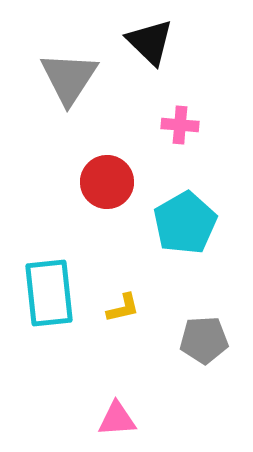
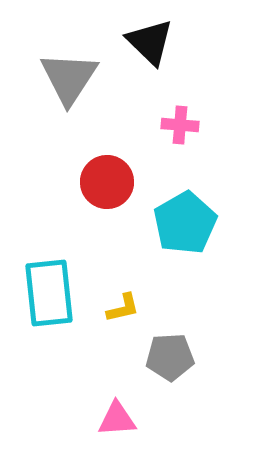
gray pentagon: moved 34 px left, 17 px down
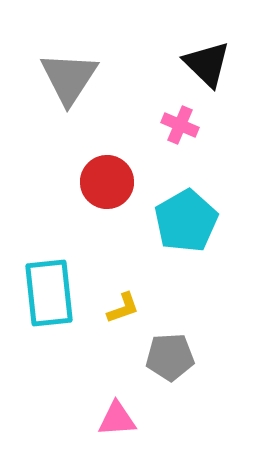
black triangle: moved 57 px right, 22 px down
pink cross: rotated 18 degrees clockwise
cyan pentagon: moved 1 px right, 2 px up
yellow L-shape: rotated 6 degrees counterclockwise
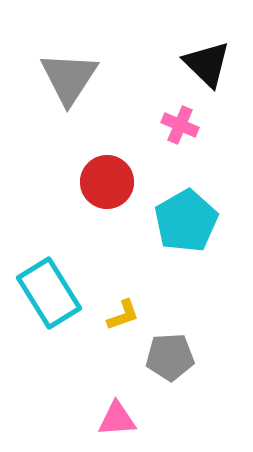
cyan rectangle: rotated 26 degrees counterclockwise
yellow L-shape: moved 7 px down
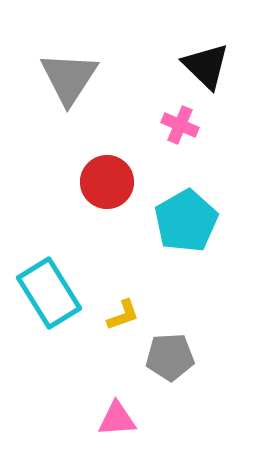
black triangle: moved 1 px left, 2 px down
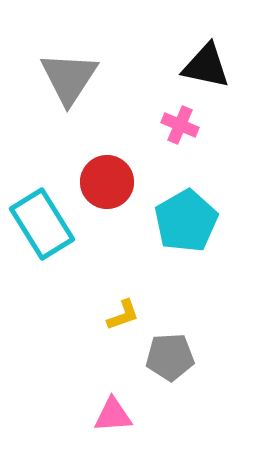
black triangle: rotated 32 degrees counterclockwise
cyan rectangle: moved 7 px left, 69 px up
pink triangle: moved 4 px left, 4 px up
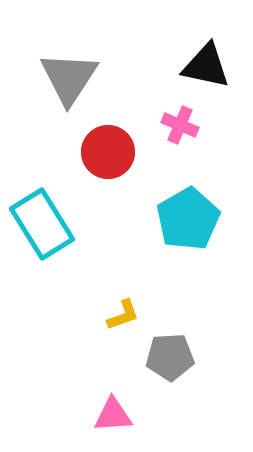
red circle: moved 1 px right, 30 px up
cyan pentagon: moved 2 px right, 2 px up
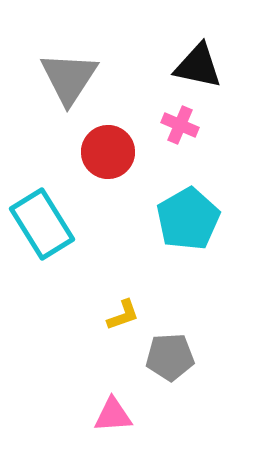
black triangle: moved 8 px left
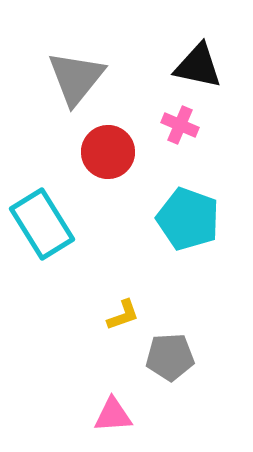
gray triangle: moved 7 px right; rotated 6 degrees clockwise
cyan pentagon: rotated 22 degrees counterclockwise
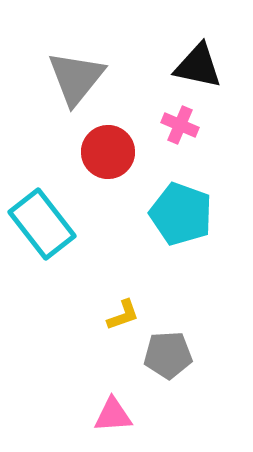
cyan pentagon: moved 7 px left, 5 px up
cyan rectangle: rotated 6 degrees counterclockwise
gray pentagon: moved 2 px left, 2 px up
